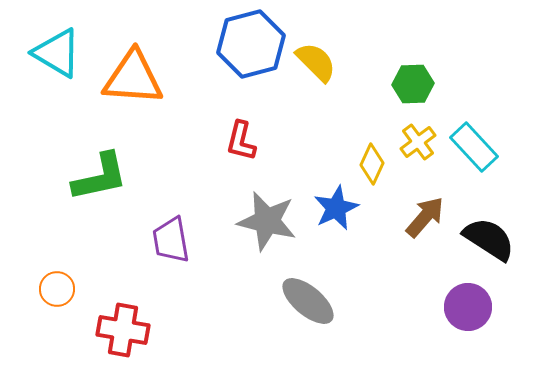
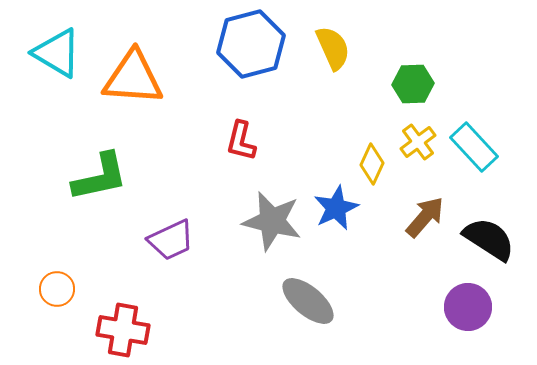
yellow semicircle: moved 17 px right, 14 px up; rotated 21 degrees clockwise
gray star: moved 5 px right
purple trapezoid: rotated 105 degrees counterclockwise
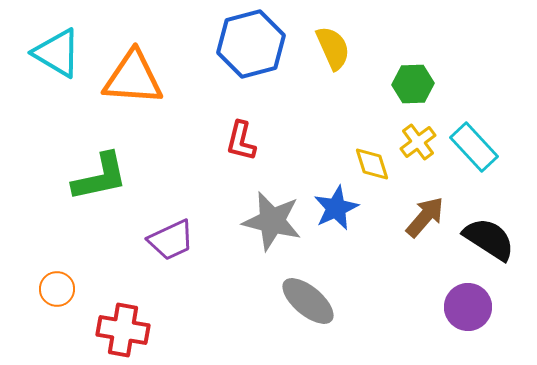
yellow diamond: rotated 42 degrees counterclockwise
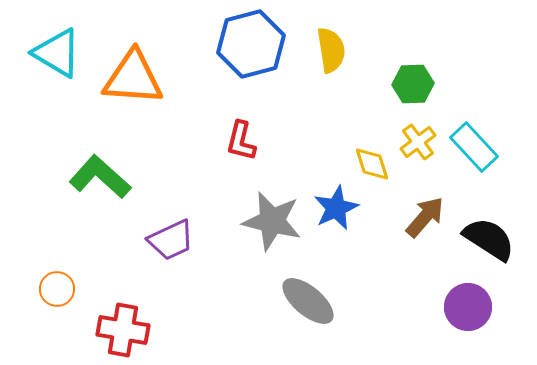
yellow semicircle: moved 2 px left, 2 px down; rotated 15 degrees clockwise
green L-shape: rotated 126 degrees counterclockwise
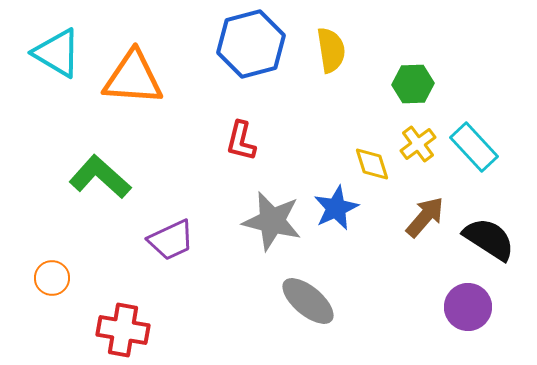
yellow cross: moved 2 px down
orange circle: moved 5 px left, 11 px up
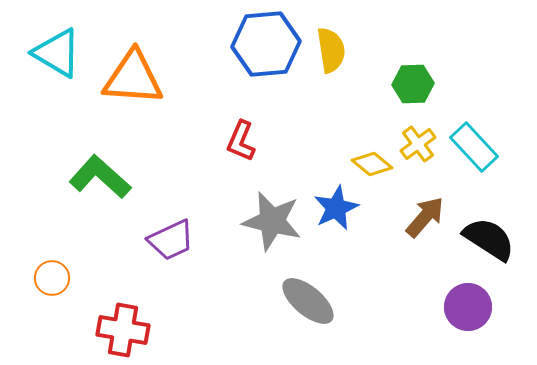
blue hexagon: moved 15 px right; rotated 10 degrees clockwise
red L-shape: rotated 9 degrees clockwise
yellow diamond: rotated 33 degrees counterclockwise
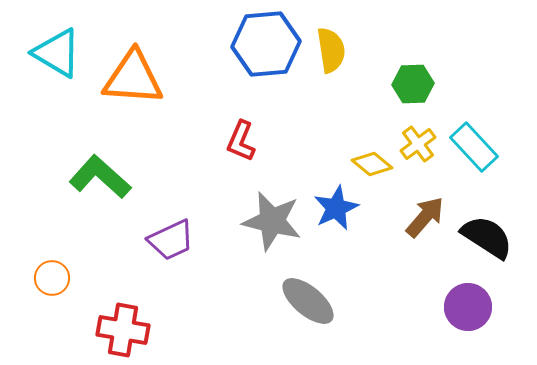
black semicircle: moved 2 px left, 2 px up
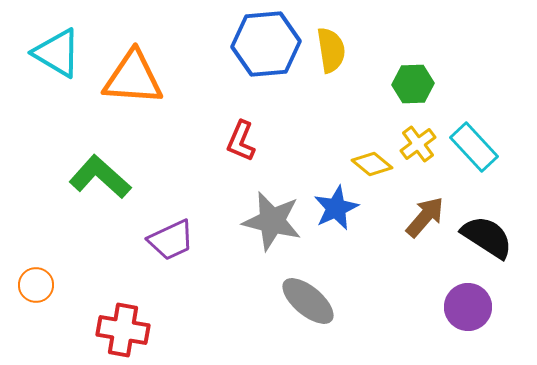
orange circle: moved 16 px left, 7 px down
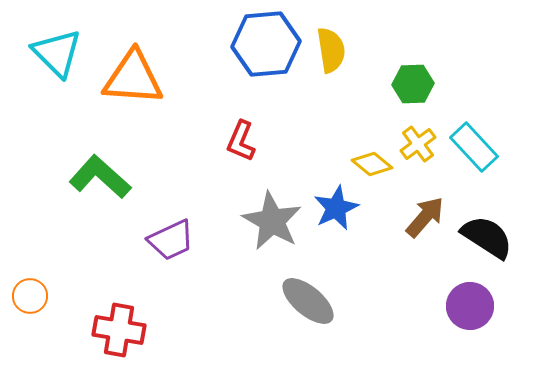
cyan triangle: rotated 14 degrees clockwise
gray star: rotated 16 degrees clockwise
orange circle: moved 6 px left, 11 px down
purple circle: moved 2 px right, 1 px up
red cross: moved 4 px left
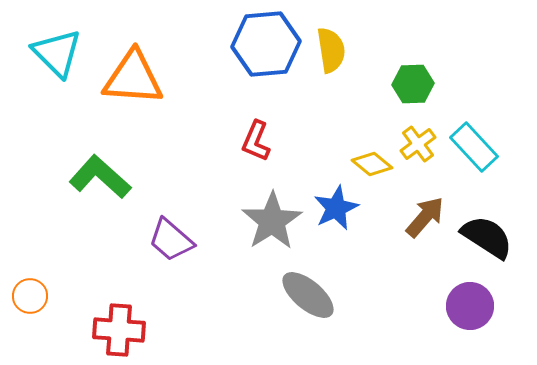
red L-shape: moved 15 px right
gray star: rotated 10 degrees clockwise
purple trapezoid: rotated 66 degrees clockwise
gray ellipse: moved 6 px up
red cross: rotated 6 degrees counterclockwise
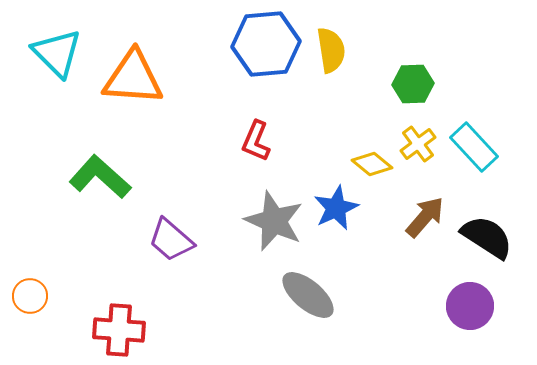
gray star: moved 2 px right; rotated 16 degrees counterclockwise
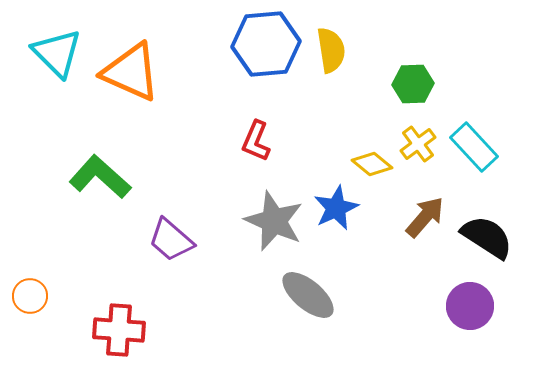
orange triangle: moved 2 px left, 6 px up; rotated 20 degrees clockwise
